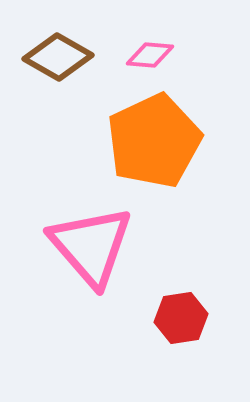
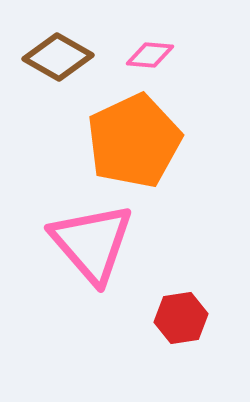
orange pentagon: moved 20 px left
pink triangle: moved 1 px right, 3 px up
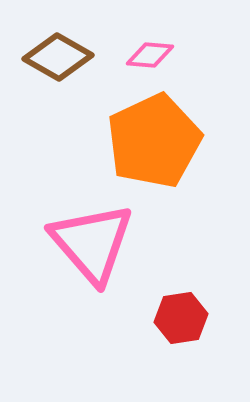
orange pentagon: moved 20 px right
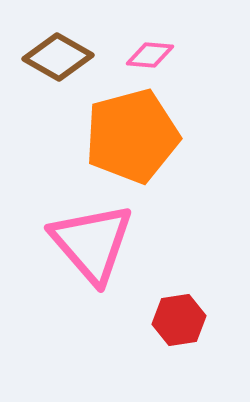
orange pentagon: moved 22 px left, 5 px up; rotated 10 degrees clockwise
red hexagon: moved 2 px left, 2 px down
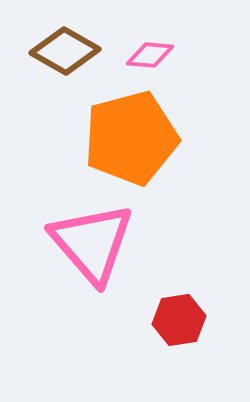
brown diamond: moved 7 px right, 6 px up
orange pentagon: moved 1 px left, 2 px down
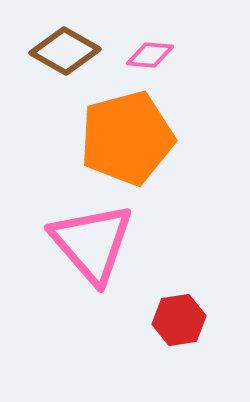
orange pentagon: moved 4 px left
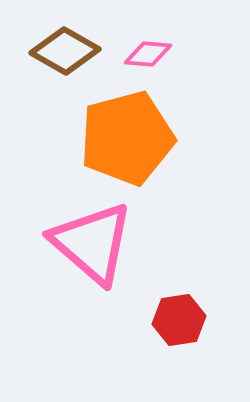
pink diamond: moved 2 px left, 1 px up
pink triangle: rotated 8 degrees counterclockwise
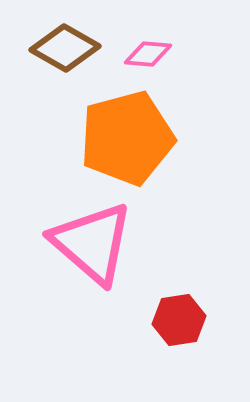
brown diamond: moved 3 px up
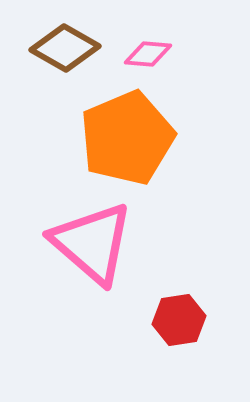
orange pentagon: rotated 8 degrees counterclockwise
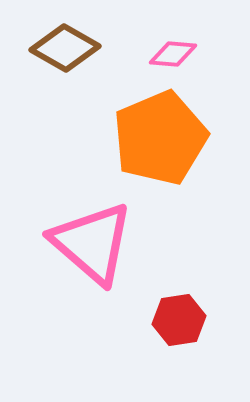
pink diamond: moved 25 px right
orange pentagon: moved 33 px right
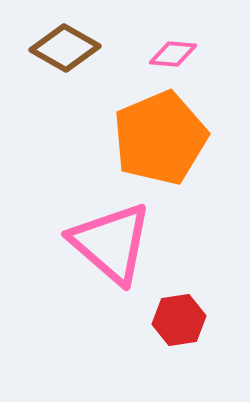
pink triangle: moved 19 px right
